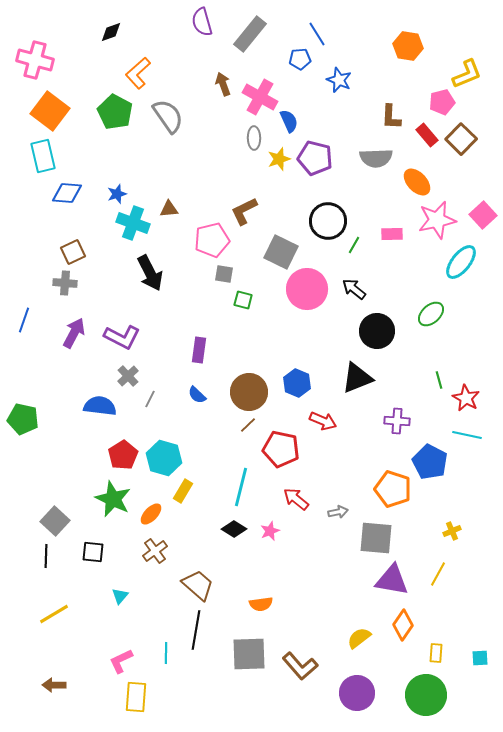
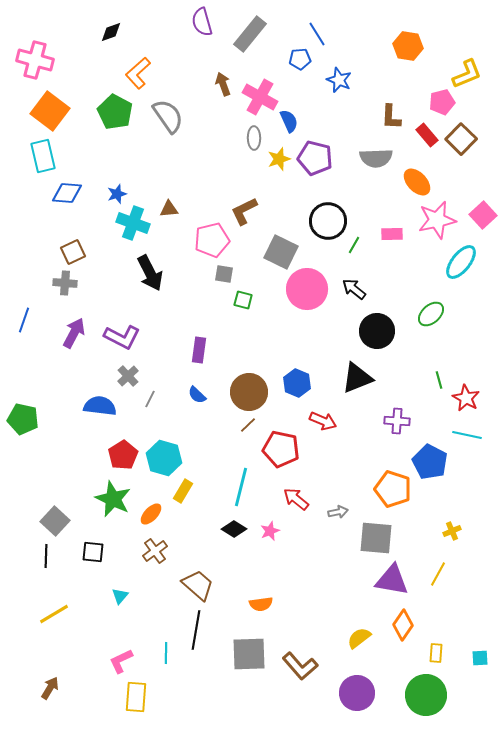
brown arrow at (54, 685): moved 4 px left, 3 px down; rotated 120 degrees clockwise
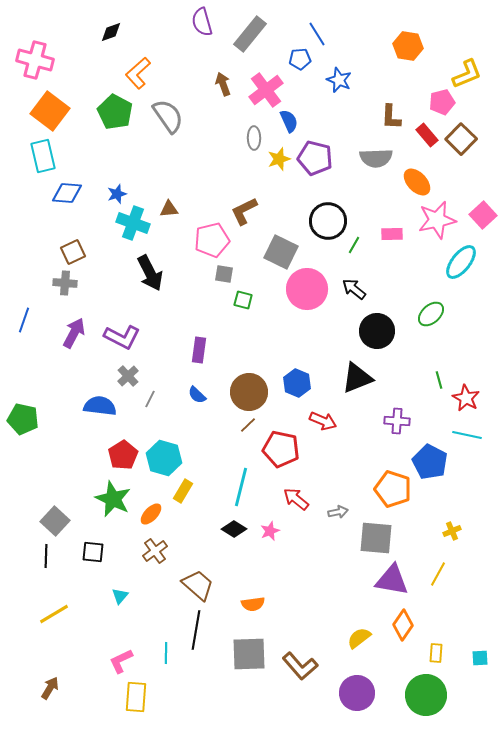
pink cross at (260, 97): moved 6 px right, 7 px up; rotated 24 degrees clockwise
orange semicircle at (261, 604): moved 8 px left
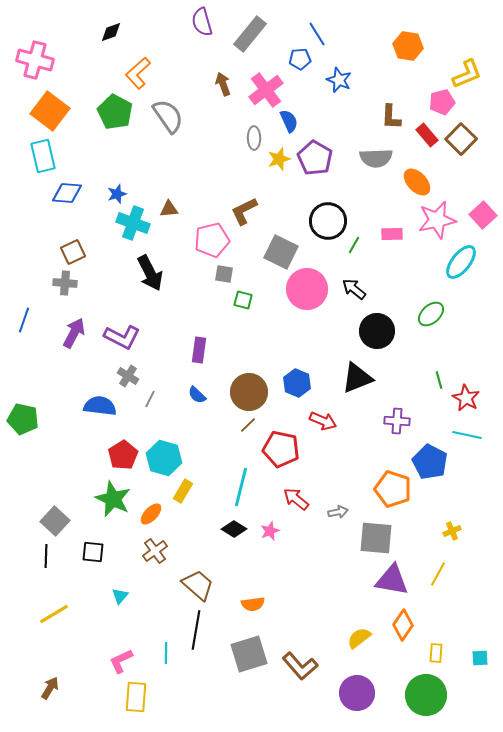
purple pentagon at (315, 158): rotated 16 degrees clockwise
gray cross at (128, 376): rotated 15 degrees counterclockwise
gray square at (249, 654): rotated 15 degrees counterclockwise
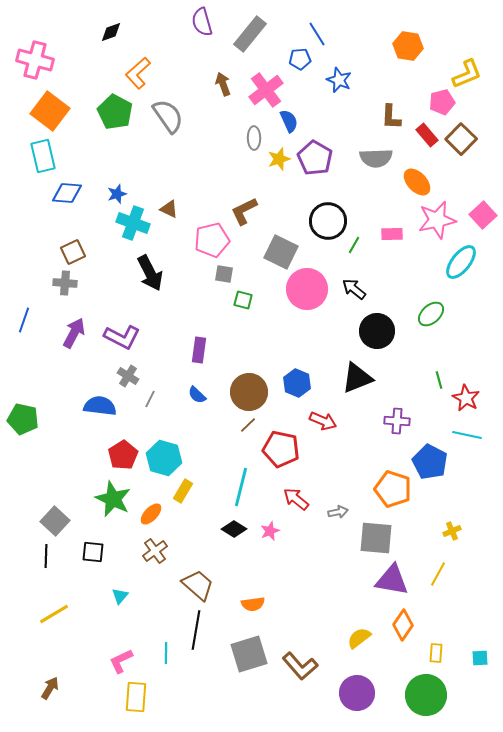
brown triangle at (169, 209): rotated 30 degrees clockwise
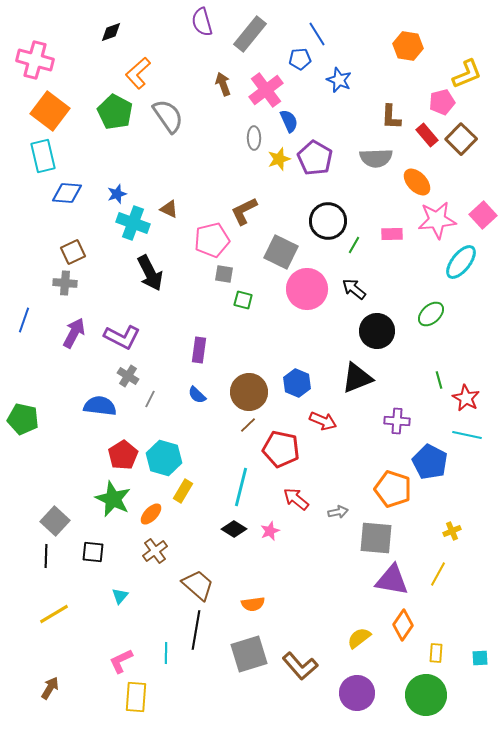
pink star at (437, 220): rotated 6 degrees clockwise
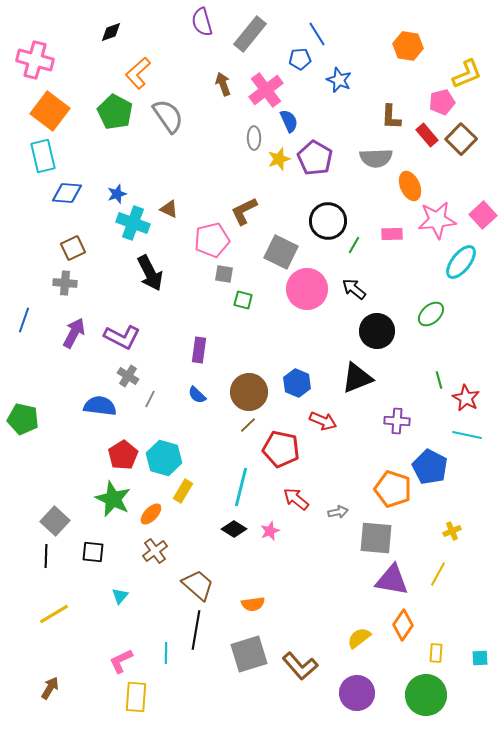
orange ellipse at (417, 182): moved 7 px left, 4 px down; rotated 20 degrees clockwise
brown square at (73, 252): moved 4 px up
blue pentagon at (430, 462): moved 5 px down
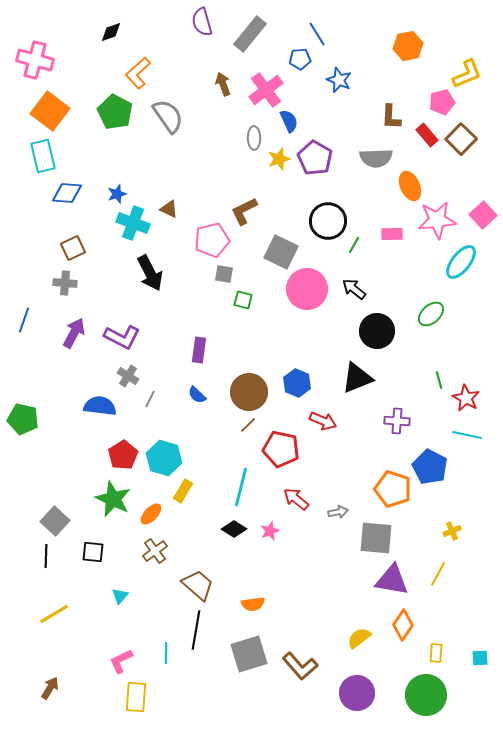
orange hexagon at (408, 46): rotated 20 degrees counterclockwise
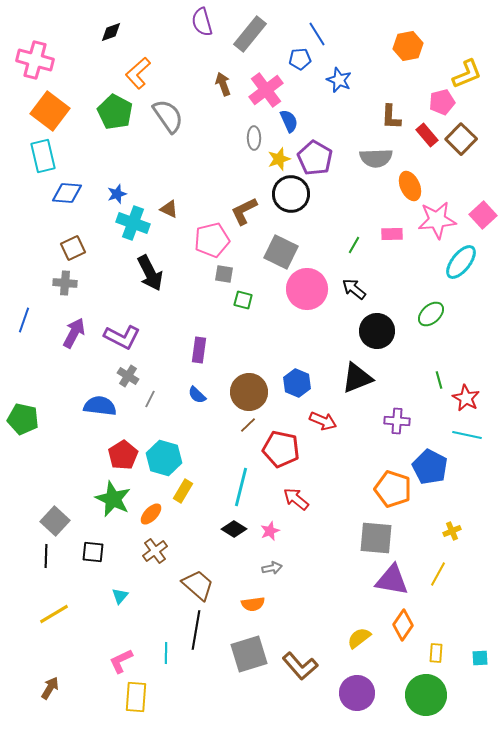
black circle at (328, 221): moved 37 px left, 27 px up
gray arrow at (338, 512): moved 66 px left, 56 px down
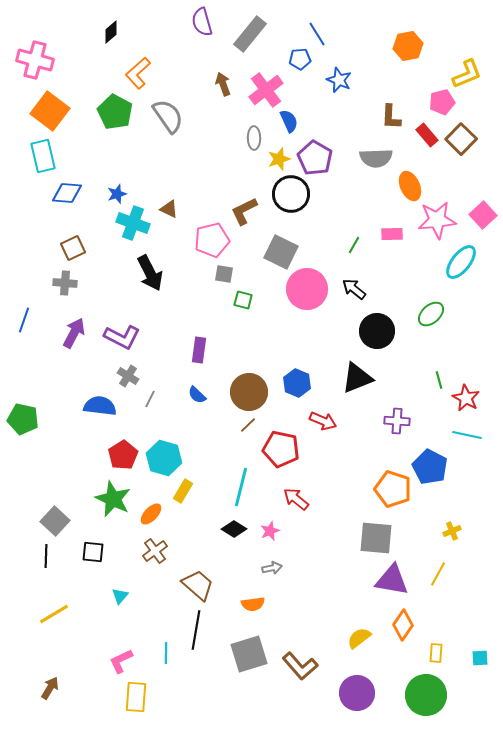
black diamond at (111, 32): rotated 20 degrees counterclockwise
